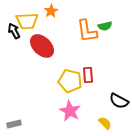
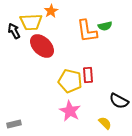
yellow trapezoid: moved 4 px right, 1 px down
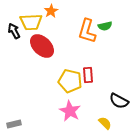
orange L-shape: rotated 25 degrees clockwise
